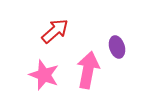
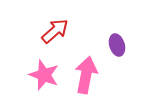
purple ellipse: moved 2 px up
pink arrow: moved 2 px left, 5 px down
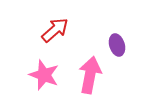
red arrow: moved 1 px up
pink arrow: moved 4 px right
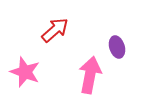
purple ellipse: moved 2 px down
pink star: moved 19 px left, 3 px up
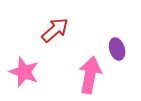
purple ellipse: moved 2 px down
pink star: moved 1 px left
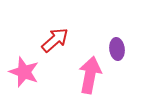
red arrow: moved 10 px down
purple ellipse: rotated 10 degrees clockwise
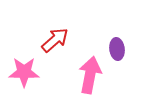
pink star: rotated 20 degrees counterclockwise
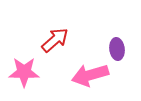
pink arrow: rotated 117 degrees counterclockwise
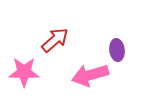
purple ellipse: moved 1 px down
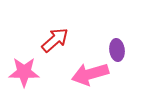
pink arrow: moved 1 px up
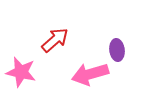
pink star: moved 3 px left; rotated 12 degrees clockwise
